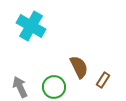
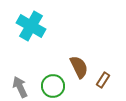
green circle: moved 1 px left, 1 px up
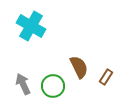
brown rectangle: moved 3 px right, 3 px up
gray arrow: moved 3 px right, 3 px up
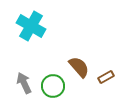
brown semicircle: rotated 15 degrees counterclockwise
brown rectangle: rotated 28 degrees clockwise
gray arrow: moved 1 px right, 1 px up
